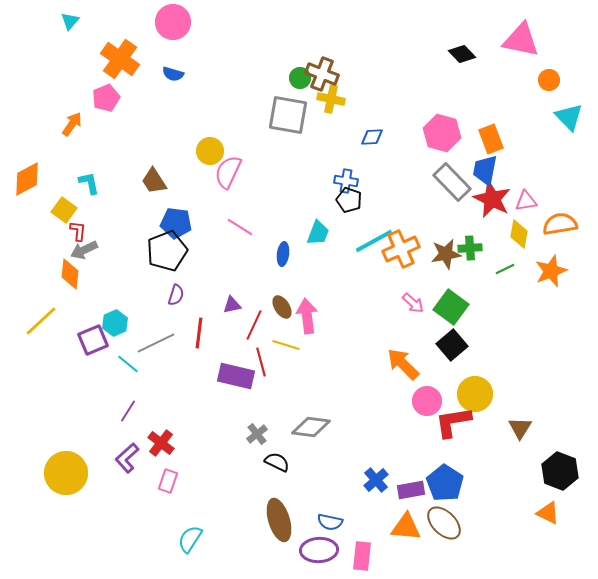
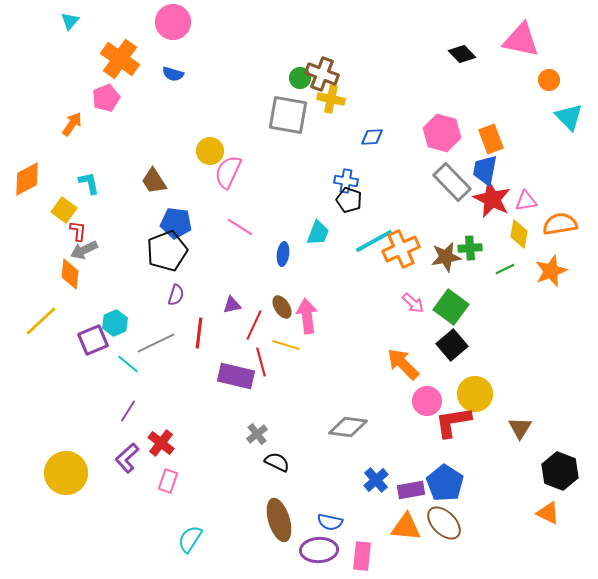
brown star at (446, 254): moved 3 px down
gray diamond at (311, 427): moved 37 px right
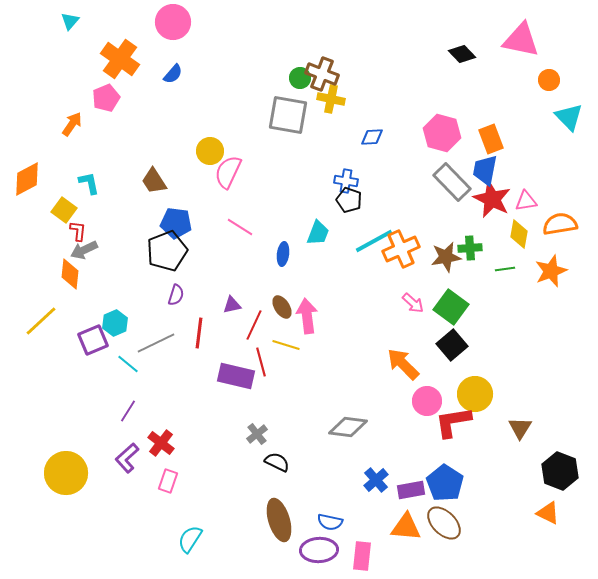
blue semicircle at (173, 74): rotated 65 degrees counterclockwise
green line at (505, 269): rotated 18 degrees clockwise
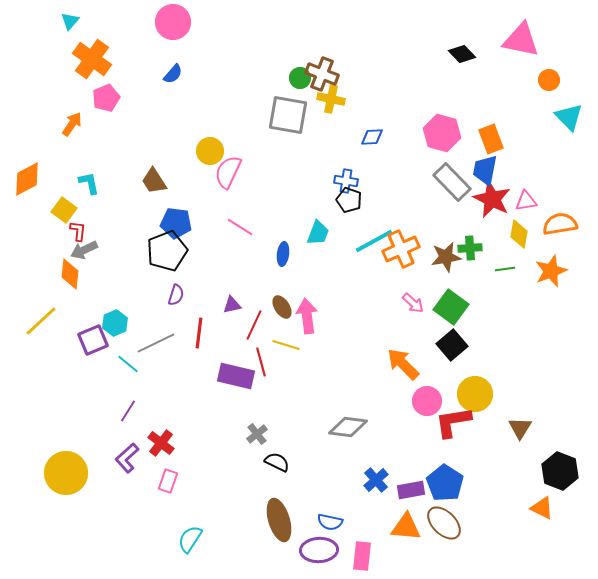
orange cross at (120, 59): moved 28 px left
orange triangle at (548, 513): moved 6 px left, 5 px up
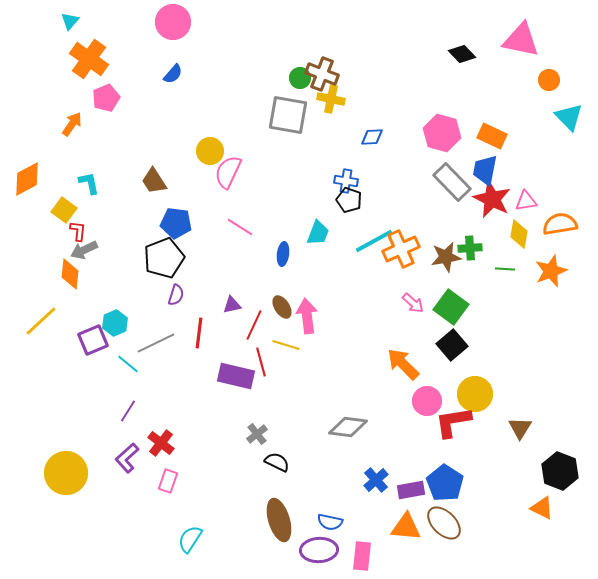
orange cross at (92, 59): moved 3 px left
orange rectangle at (491, 139): moved 1 px right, 3 px up; rotated 44 degrees counterclockwise
black pentagon at (167, 251): moved 3 px left, 7 px down
green line at (505, 269): rotated 12 degrees clockwise
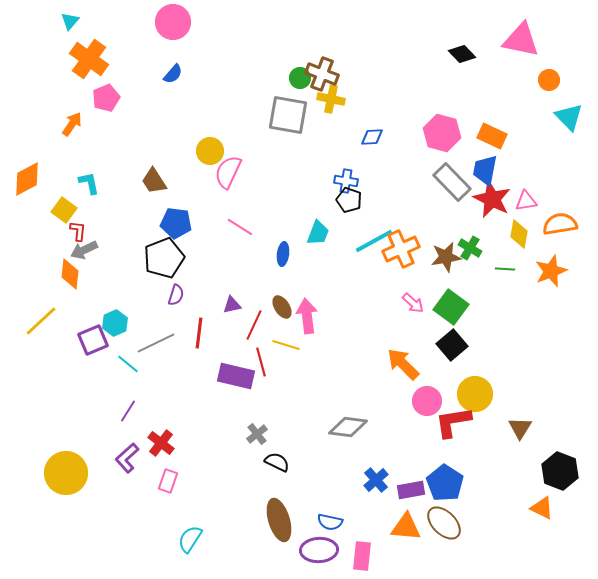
green cross at (470, 248): rotated 35 degrees clockwise
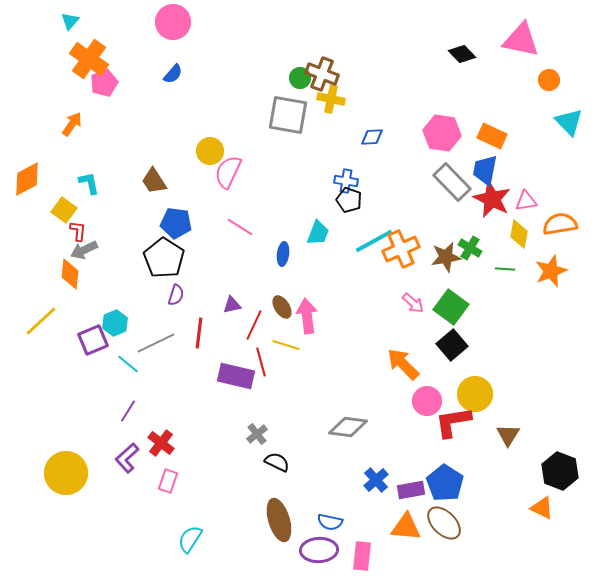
pink pentagon at (106, 98): moved 2 px left, 15 px up
cyan triangle at (569, 117): moved 5 px down
pink hexagon at (442, 133): rotated 6 degrees counterclockwise
black pentagon at (164, 258): rotated 18 degrees counterclockwise
brown triangle at (520, 428): moved 12 px left, 7 px down
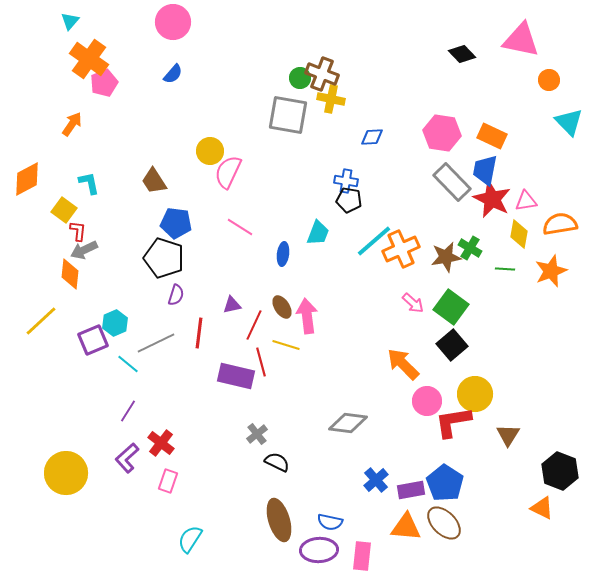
black pentagon at (349, 200): rotated 10 degrees counterclockwise
cyan line at (374, 241): rotated 12 degrees counterclockwise
black pentagon at (164, 258): rotated 15 degrees counterclockwise
gray diamond at (348, 427): moved 4 px up
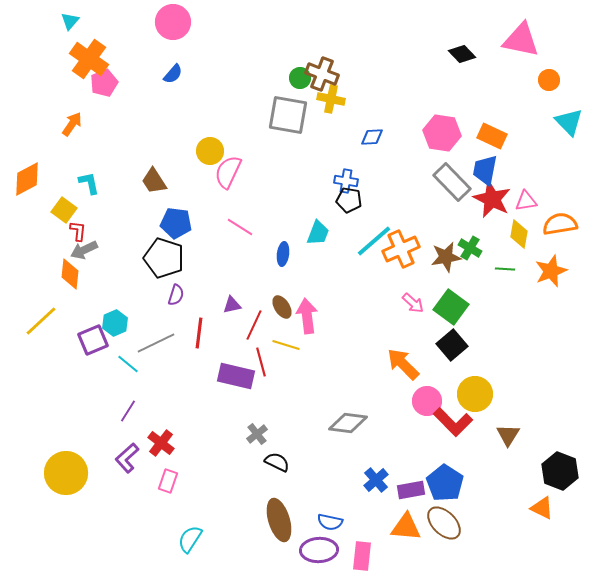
red L-shape at (453, 422): rotated 126 degrees counterclockwise
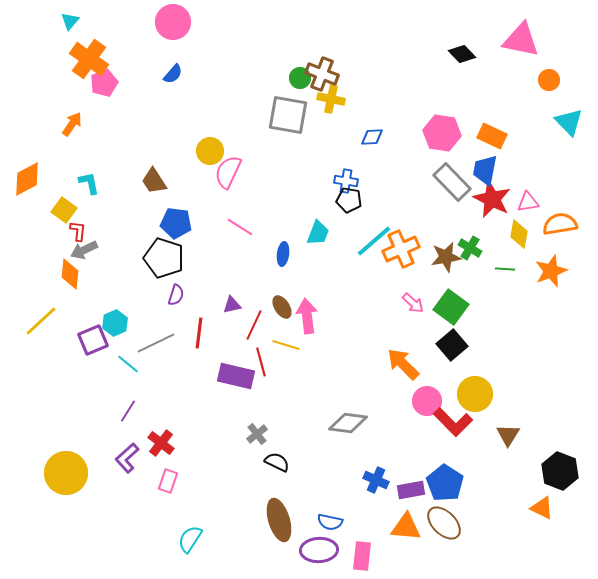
pink triangle at (526, 201): moved 2 px right, 1 px down
blue cross at (376, 480): rotated 25 degrees counterclockwise
